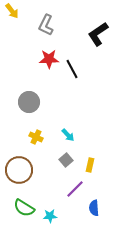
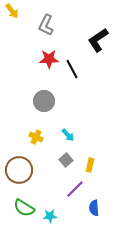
black L-shape: moved 6 px down
gray circle: moved 15 px right, 1 px up
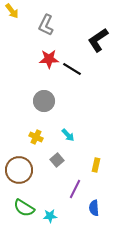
black line: rotated 30 degrees counterclockwise
gray square: moved 9 px left
yellow rectangle: moved 6 px right
purple line: rotated 18 degrees counterclockwise
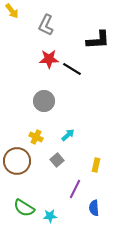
black L-shape: rotated 150 degrees counterclockwise
cyan arrow: rotated 88 degrees counterclockwise
brown circle: moved 2 px left, 9 px up
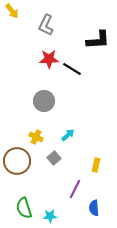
gray square: moved 3 px left, 2 px up
green semicircle: rotated 40 degrees clockwise
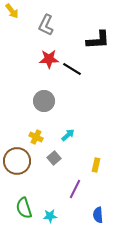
blue semicircle: moved 4 px right, 7 px down
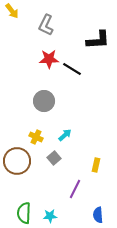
cyan arrow: moved 3 px left
green semicircle: moved 5 px down; rotated 20 degrees clockwise
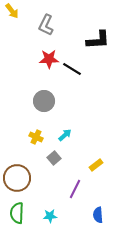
brown circle: moved 17 px down
yellow rectangle: rotated 40 degrees clockwise
green semicircle: moved 7 px left
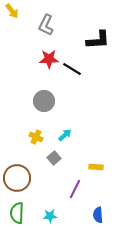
yellow rectangle: moved 2 px down; rotated 40 degrees clockwise
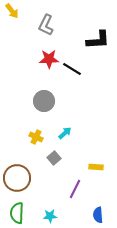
cyan arrow: moved 2 px up
